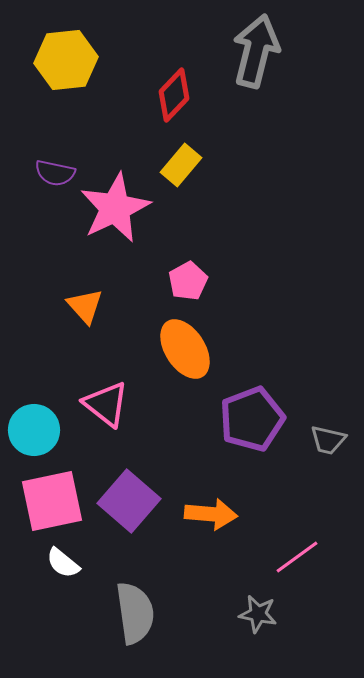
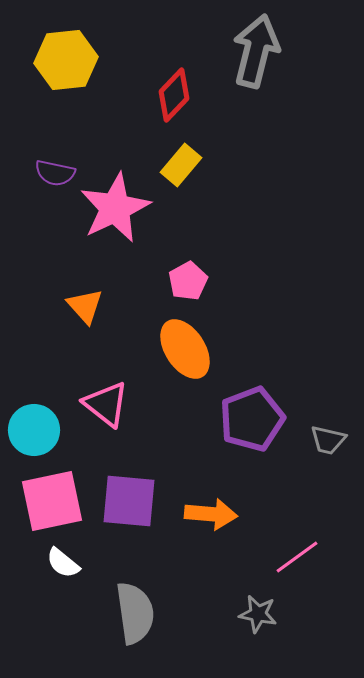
purple square: rotated 36 degrees counterclockwise
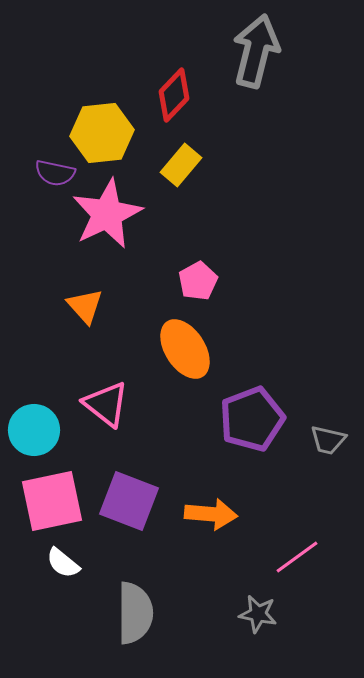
yellow hexagon: moved 36 px right, 73 px down
pink star: moved 8 px left, 6 px down
pink pentagon: moved 10 px right
purple square: rotated 16 degrees clockwise
gray semicircle: rotated 8 degrees clockwise
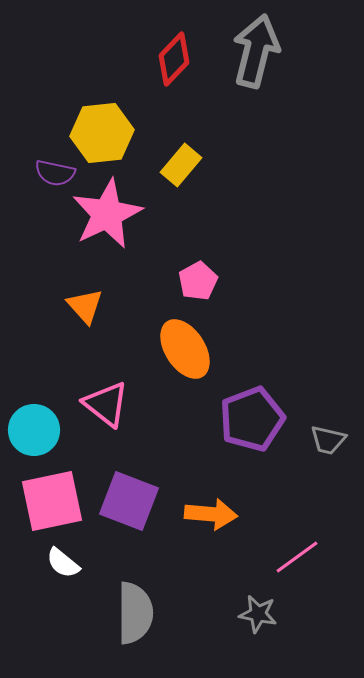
red diamond: moved 36 px up
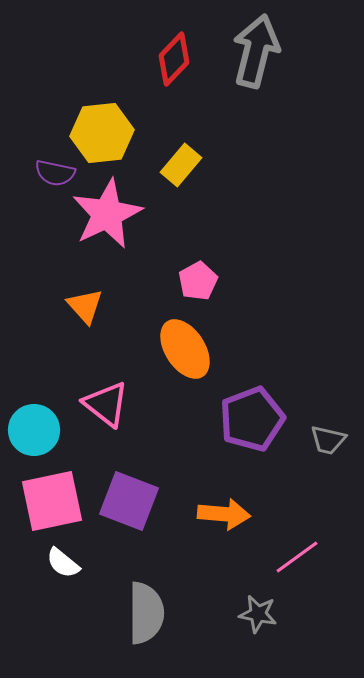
orange arrow: moved 13 px right
gray semicircle: moved 11 px right
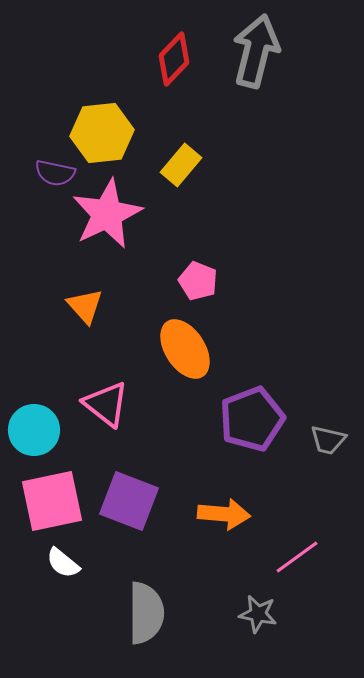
pink pentagon: rotated 21 degrees counterclockwise
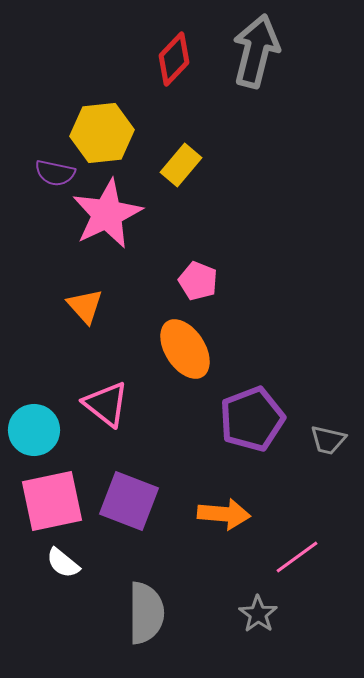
gray star: rotated 24 degrees clockwise
